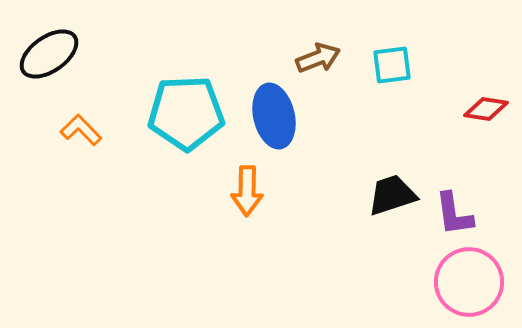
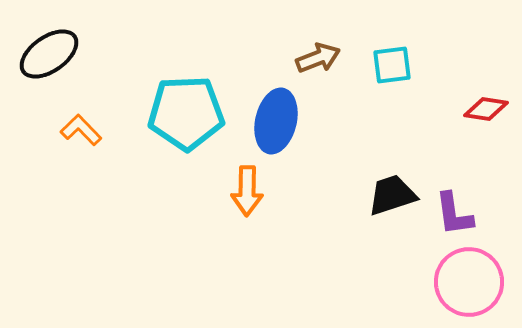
blue ellipse: moved 2 px right, 5 px down; rotated 26 degrees clockwise
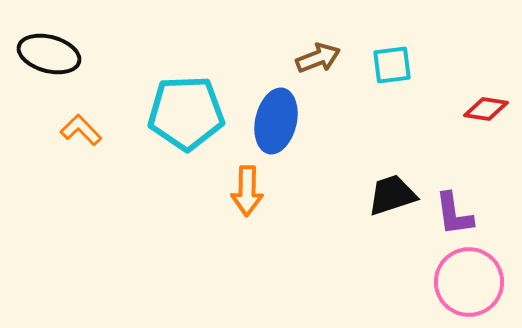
black ellipse: rotated 50 degrees clockwise
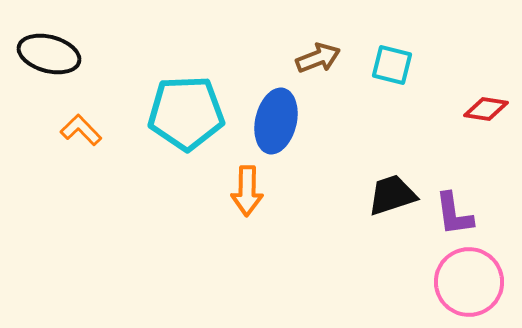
cyan square: rotated 21 degrees clockwise
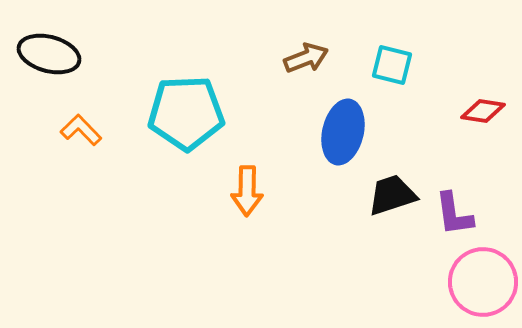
brown arrow: moved 12 px left
red diamond: moved 3 px left, 2 px down
blue ellipse: moved 67 px right, 11 px down
pink circle: moved 14 px right
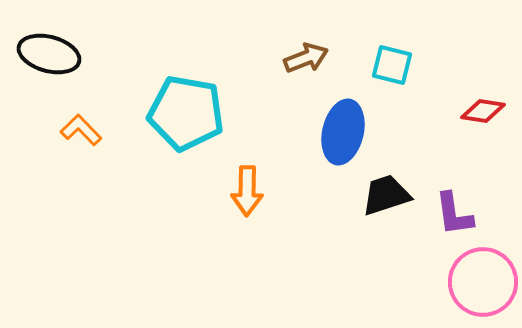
cyan pentagon: rotated 12 degrees clockwise
black trapezoid: moved 6 px left
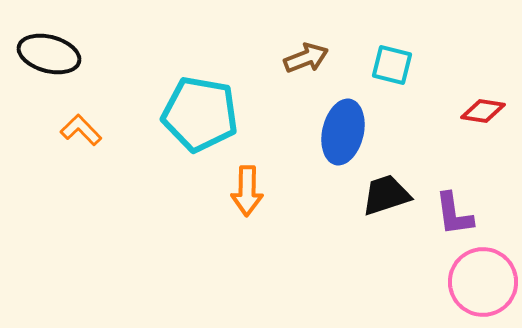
cyan pentagon: moved 14 px right, 1 px down
